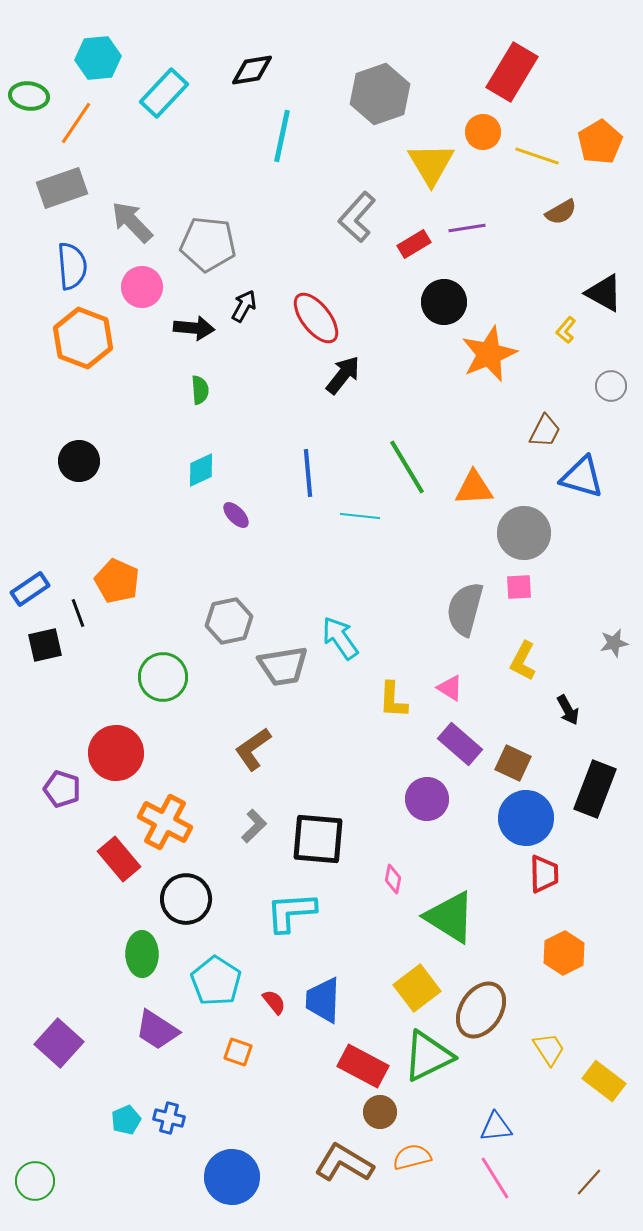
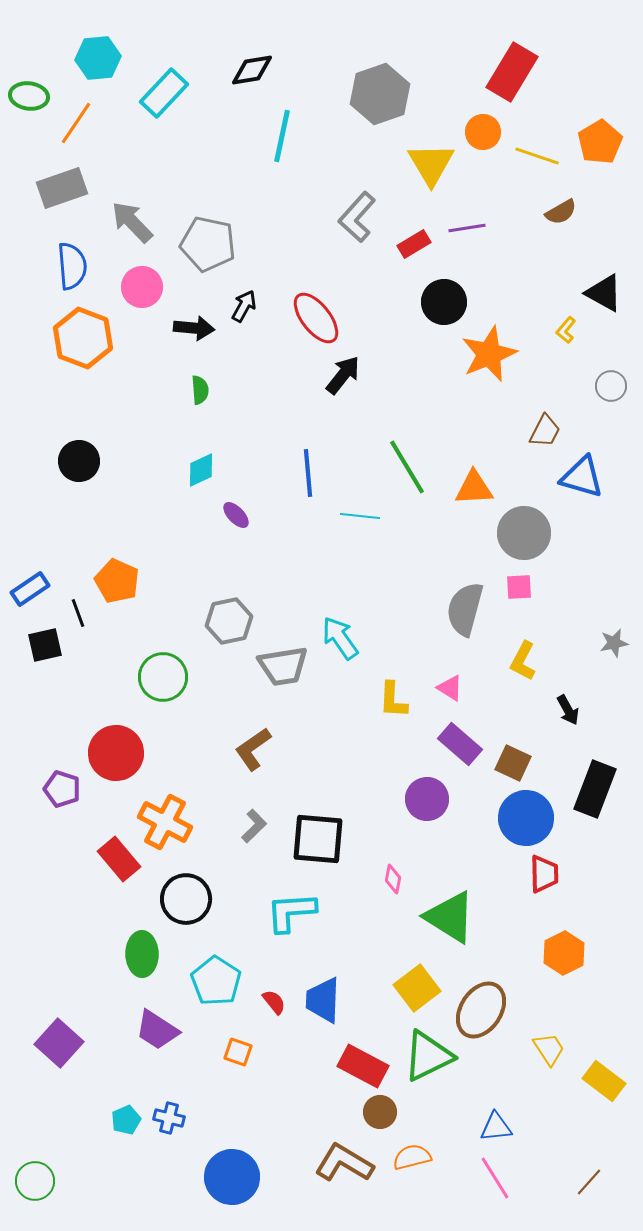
gray pentagon at (208, 244): rotated 6 degrees clockwise
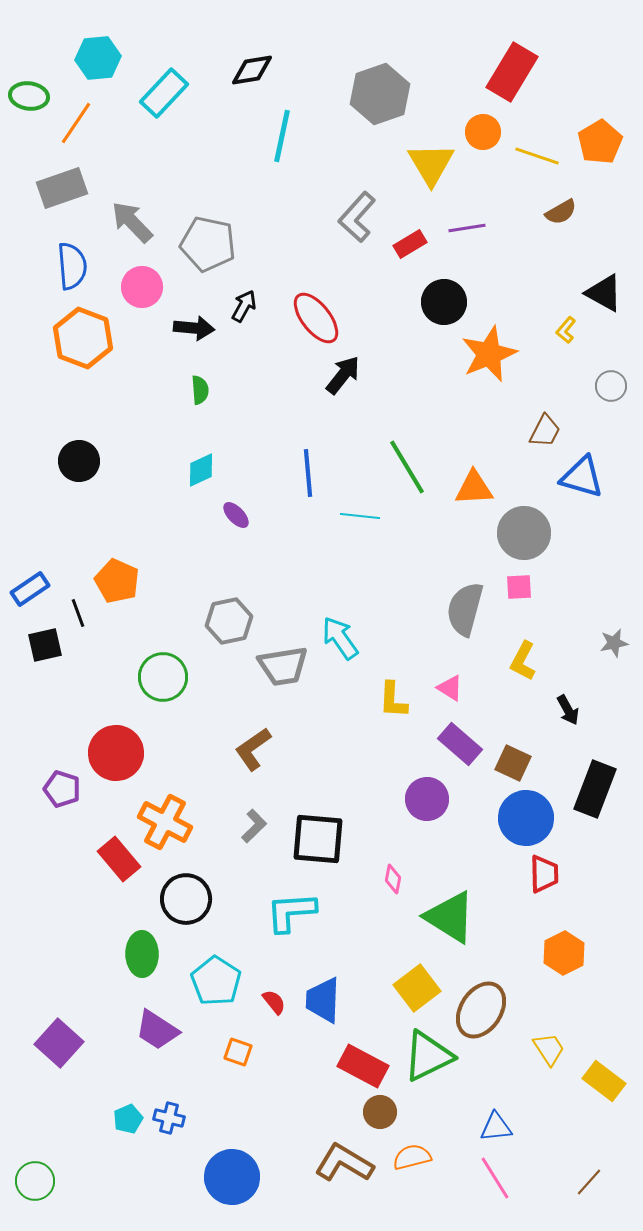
red rectangle at (414, 244): moved 4 px left
cyan pentagon at (126, 1120): moved 2 px right, 1 px up
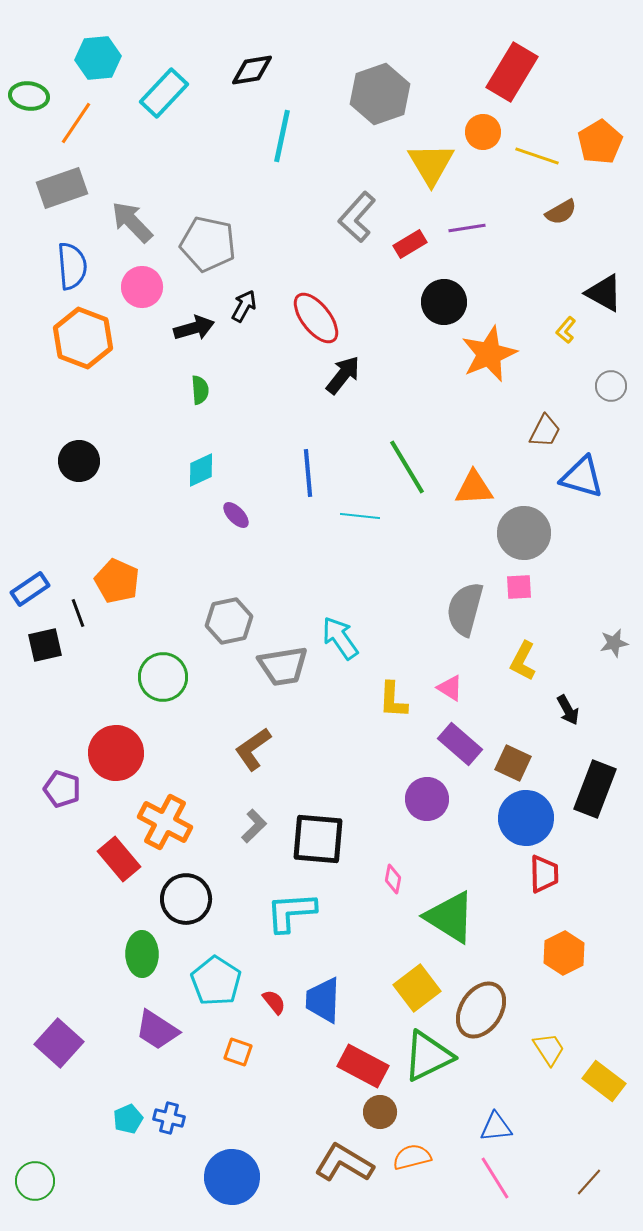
black arrow at (194, 328): rotated 21 degrees counterclockwise
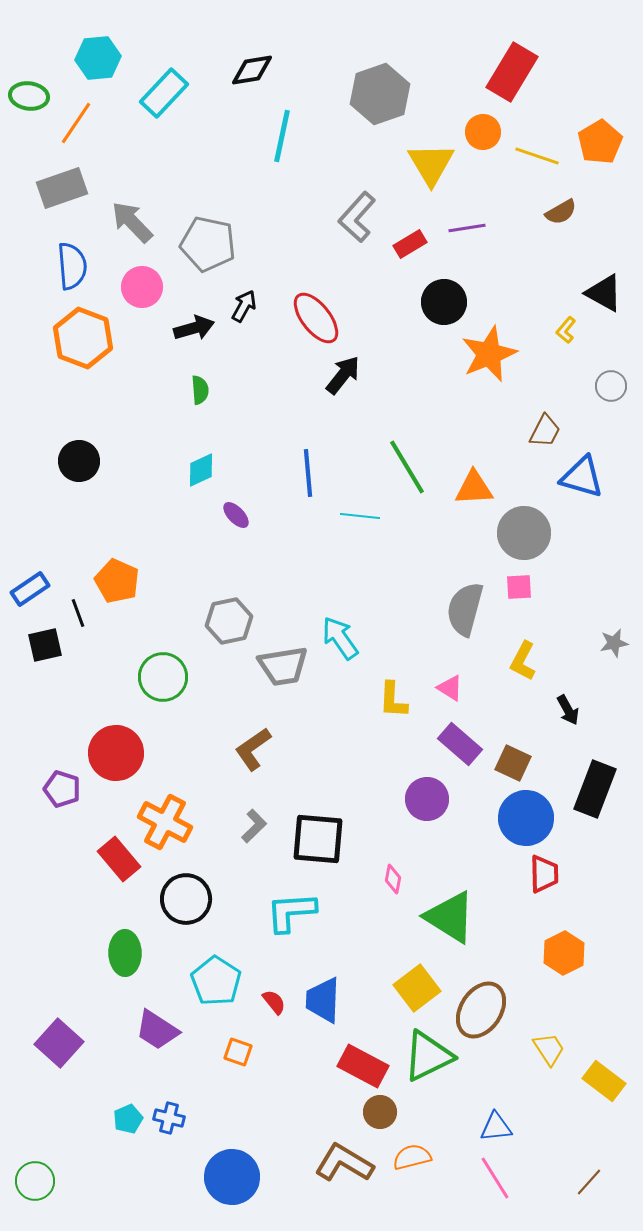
green ellipse at (142, 954): moved 17 px left, 1 px up
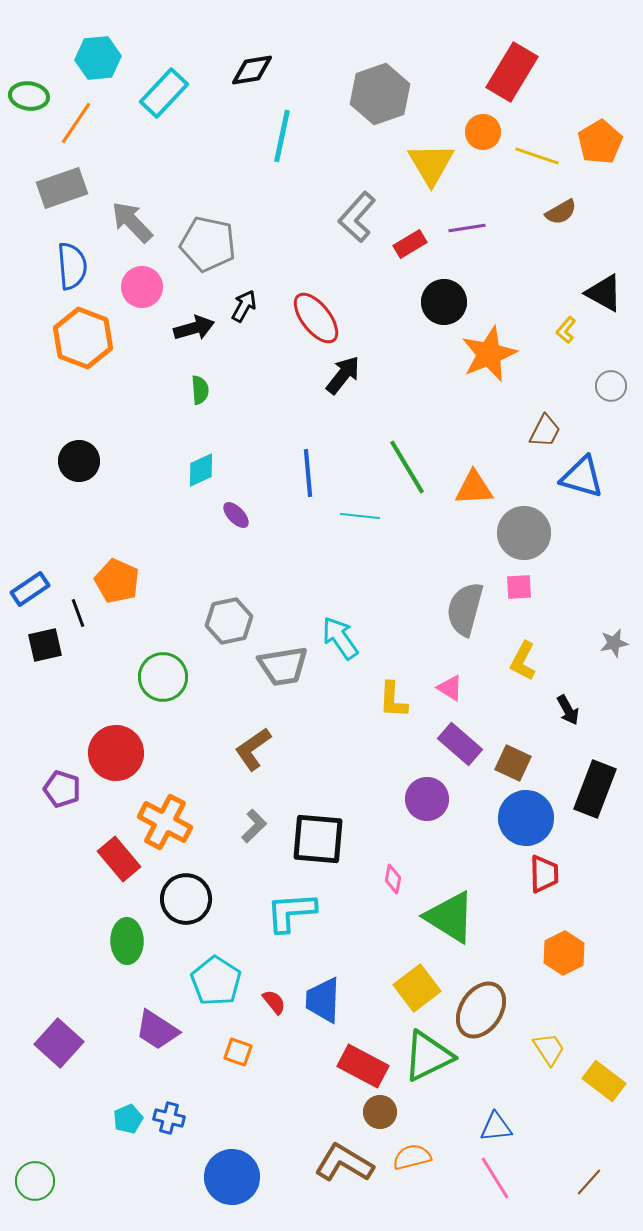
green ellipse at (125, 953): moved 2 px right, 12 px up
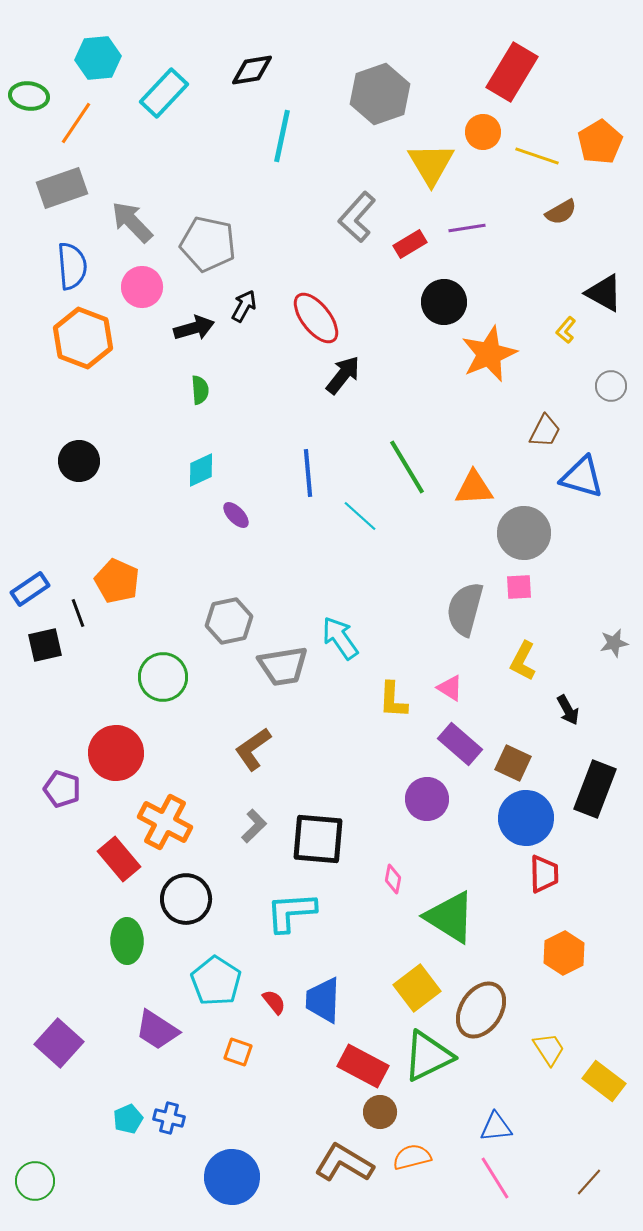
cyan line at (360, 516): rotated 36 degrees clockwise
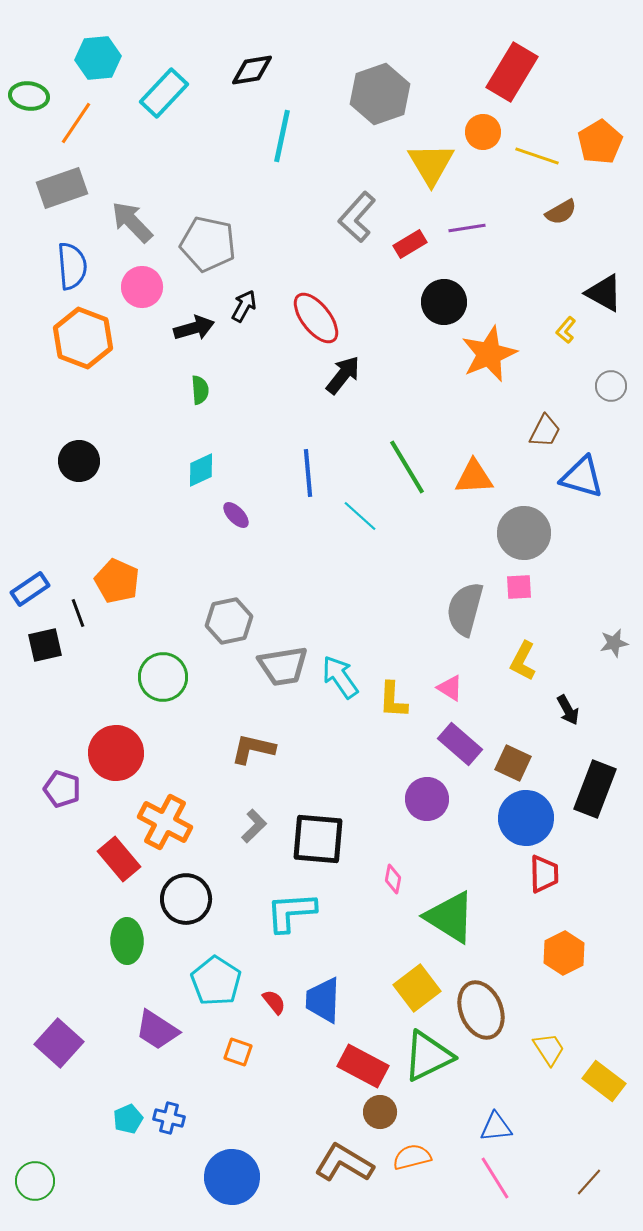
orange triangle at (474, 488): moved 11 px up
cyan arrow at (340, 638): moved 39 px down
brown L-shape at (253, 749): rotated 48 degrees clockwise
brown ellipse at (481, 1010): rotated 56 degrees counterclockwise
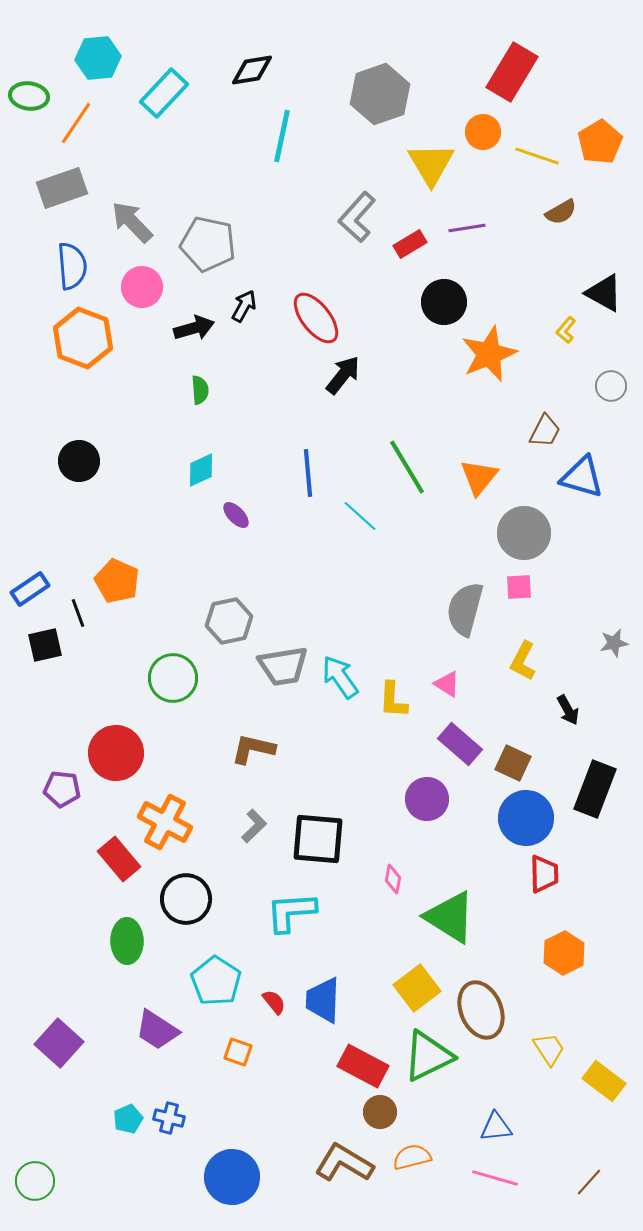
orange triangle at (474, 477): moved 5 px right; rotated 48 degrees counterclockwise
green circle at (163, 677): moved 10 px right, 1 px down
pink triangle at (450, 688): moved 3 px left, 4 px up
purple pentagon at (62, 789): rotated 12 degrees counterclockwise
pink line at (495, 1178): rotated 42 degrees counterclockwise
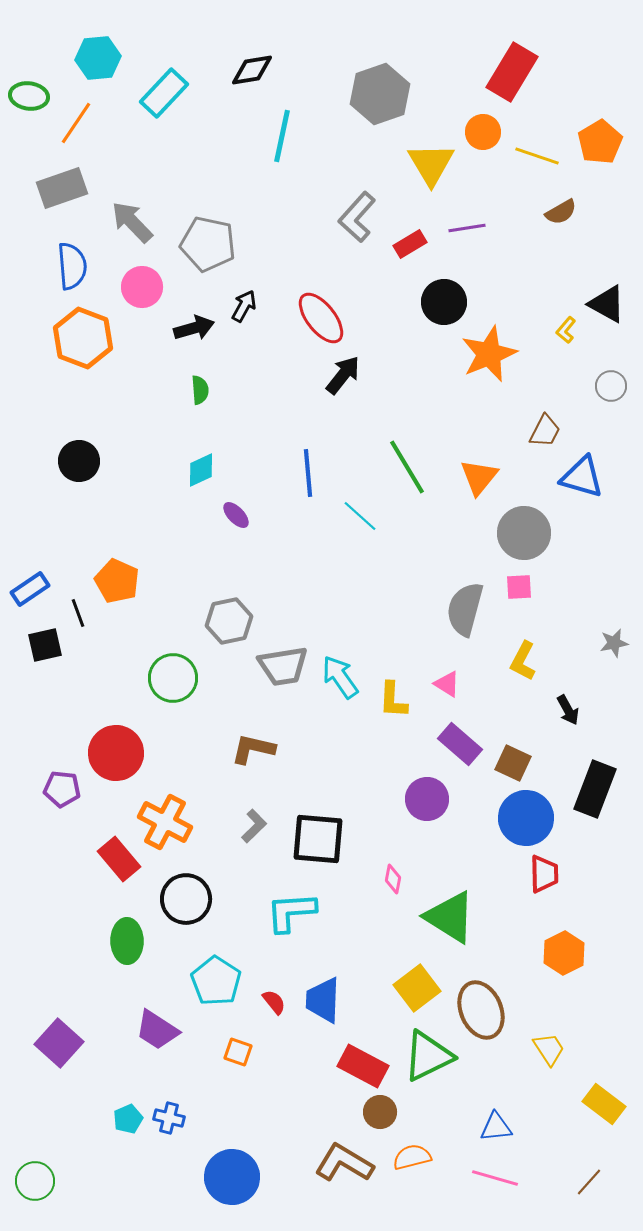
black triangle at (604, 293): moved 3 px right, 11 px down
red ellipse at (316, 318): moved 5 px right
yellow rectangle at (604, 1081): moved 23 px down
